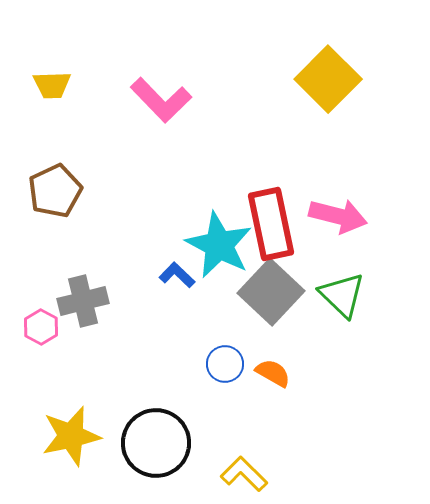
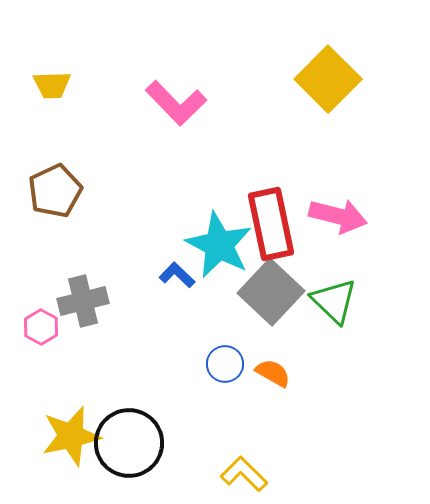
pink L-shape: moved 15 px right, 3 px down
green triangle: moved 8 px left, 6 px down
black circle: moved 27 px left
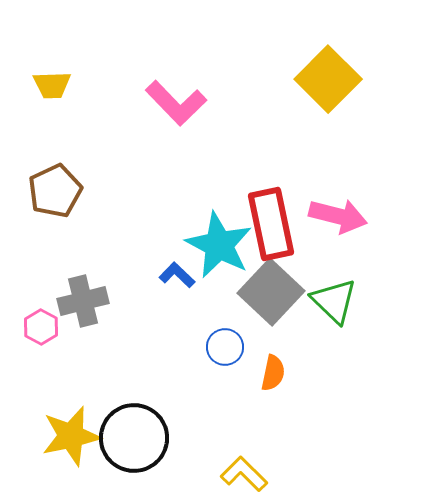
blue circle: moved 17 px up
orange semicircle: rotated 72 degrees clockwise
black circle: moved 5 px right, 5 px up
